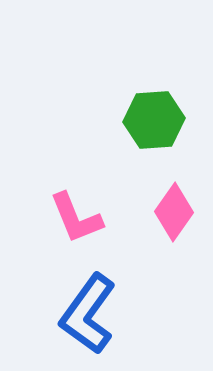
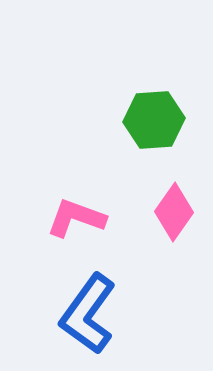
pink L-shape: rotated 132 degrees clockwise
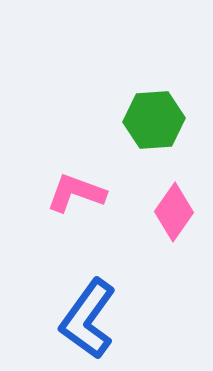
pink L-shape: moved 25 px up
blue L-shape: moved 5 px down
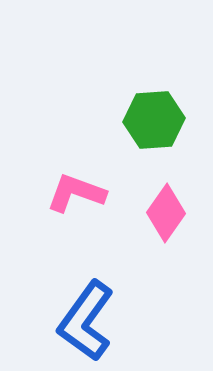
pink diamond: moved 8 px left, 1 px down
blue L-shape: moved 2 px left, 2 px down
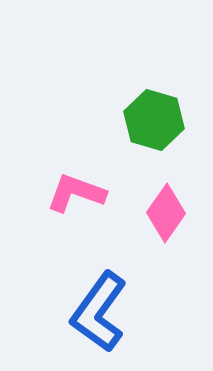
green hexagon: rotated 20 degrees clockwise
blue L-shape: moved 13 px right, 9 px up
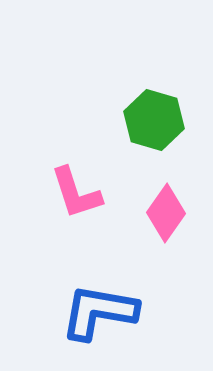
pink L-shape: rotated 128 degrees counterclockwise
blue L-shape: rotated 64 degrees clockwise
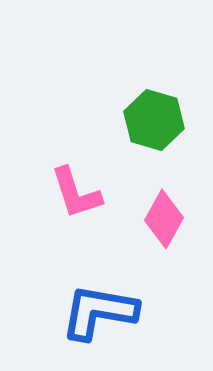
pink diamond: moved 2 px left, 6 px down; rotated 6 degrees counterclockwise
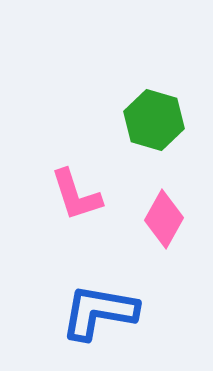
pink L-shape: moved 2 px down
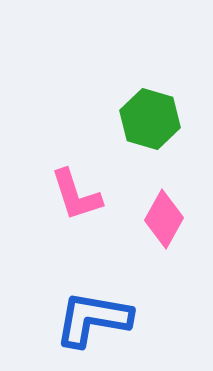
green hexagon: moved 4 px left, 1 px up
blue L-shape: moved 6 px left, 7 px down
